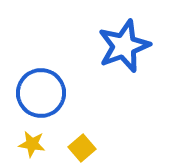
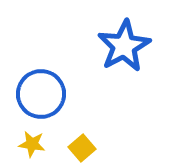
blue star: rotated 8 degrees counterclockwise
blue circle: moved 1 px down
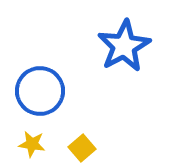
blue circle: moved 1 px left, 3 px up
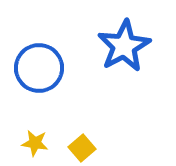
blue circle: moved 1 px left, 23 px up
yellow star: moved 3 px right, 1 px up
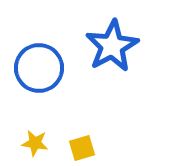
blue star: moved 12 px left
yellow square: rotated 24 degrees clockwise
